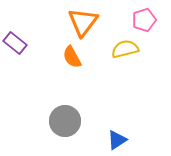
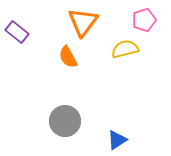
purple rectangle: moved 2 px right, 11 px up
orange semicircle: moved 4 px left
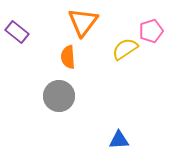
pink pentagon: moved 7 px right, 11 px down
yellow semicircle: rotated 20 degrees counterclockwise
orange semicircle: rotated 25 degrees clockwise
gray circle: moved 6 px left, 25 px up
blue triangle: moved 2 px right; rotated 30 degrees clockwise
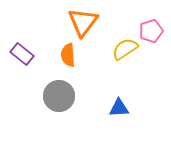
purple rectangle: moved 5 px right, 22 px down
orange semicircle: moved 2 px up
blue triangle: moved 32 px up
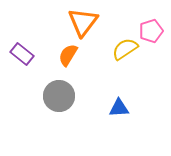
orange semicircle: rotated 35 degrees clockwise
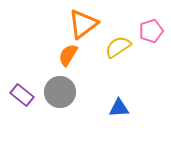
orange triangle: moved 2 px down; rotated 16 degrees clockwise
yellow semicircle: moved 7 px left, 2 px up
purple rectangle: moved 41 px down
gray circle: moved 1 px right, 4 px up
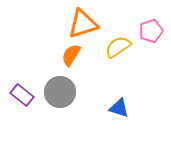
orange triangle: rotated 20 degrees clockwise
orange semicircle: moved 3 px right
blue triangle: rotated 20 degrees clockwise
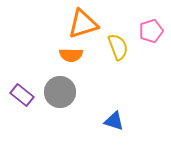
yellow semicircle: rotated 104 degrees clockwise
orange semicircle: rotated 120 degrees counterclockwise
blue triangle: moved 5 px left, 13 px down
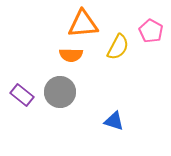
orange triangle: rotated 12 degrees clockwise
pink pentagon: rotated 25 degrees counterclockwise
yellow semicircle: rotated 48 degrees clockwise
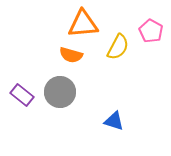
orange semicircle: rotated 15 degrees clockwise
